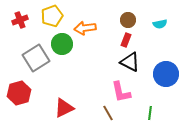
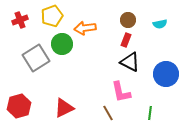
red hexagon: moved 13 px down
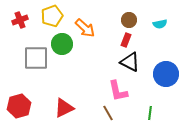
brown circle: moved 1 px right
orange arrow: rotated 130 degrees counterclockwise
gray square: rotated 32 degrees clockwise
pink L-shape: moved 3 px left, 1 px up
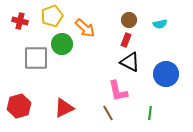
red cross: moved 1 px down; rotated 35 degrees clockwise
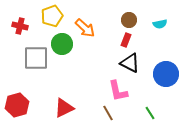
red cross: moved 5 px down
black triangle: moved 1 px down
red hexagon: moved 2 px left, 1 px up
green line: rotated 40 degrees counterclockwise
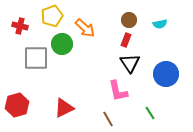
black triangle: rotated 30 degrees clockwise
brown line: moved 6 px down
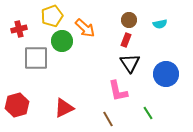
red cross: moved 1 px left, 3 px down; rotated 28 degrees counterclockwise
green circle: moved 3 px up
green line: moved 2 px left
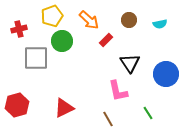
orange arrow: moved 4 px right, 8 px up
red rectangle: moved 20 px left; rotated 24 degrees clockwise
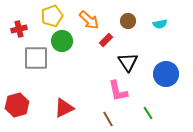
brown circle: moved 1 px left, 1 px down
black triangle: moved 2 px left, 1 px up
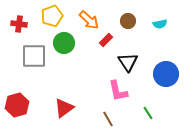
red cross: moved 5 px up; rotated 21 degrees clockwise
green circle: moved 2 px right, 2 px down
gray square: moved 2 px left, 2 px up
red triangle: rotated 10 degrees counterclockwise
